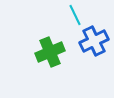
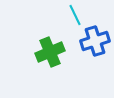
blue cross: moved 1 px right; rotated 8 degrees clockwise
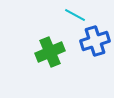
cyan line: rotated 35 degrees counterclockwise
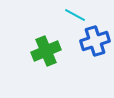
green cross: moved 4 px left, 1 px up
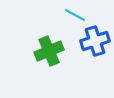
green cross: moved 3 px right
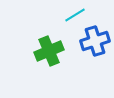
cyan line: rotated 60 degrees counterclockwise
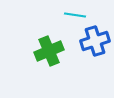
cyan line: rotated 40 degrees clockwise
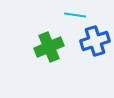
green cross: moved 4 px up
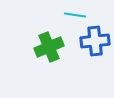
blue cross: rotated 12 degrees clockwise
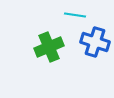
blue cross: moved 1 px down; rotated 24 degrees clockwise
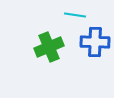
blue cross: rotated 16 degrees counterclockwise
